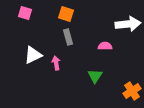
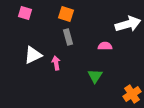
white arrow: rotated 10 degrees counterclockwise
orange cross: moved 3 px down
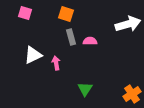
gray rectangle: moved 3 px right
pink semicircle: moved 15 px left, 5 px up
green triangle: moved 10 px left, 13 px down
